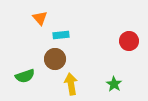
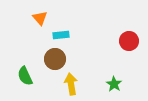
green semicircle: rotated 84 degrees clockwise
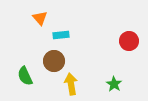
brown circle: moved 1 px left, 2 px down
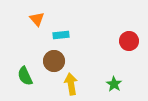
orange triangle: moved 3 px left, 1 px down
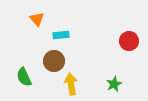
green semicircle: moved 1 px left, 1 px down
green star: rotated 14 degrees clockwise
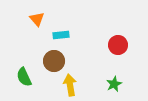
red circle: moved 11 px left, 4 px down
yellow arrow: moved 1 px left, 1 px down
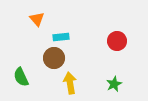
cyan rectangle: moved 2 px down
red circle: moved 1 px left, 4 px up
brown circle: moved 3 px up
green semicircle: moved 3 px left
yellow arrow: moved 2 px up
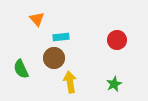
red circle: moved 1 px up
green semicircle: moved 8 px up
yellow arrow: moved 1 px up
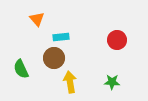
green star: moved 2 px left, 2 px up; rotated 28 degrees clockwise
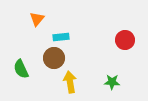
orange triangle: rotated 21 degrees clockwise
red circle: moved 8 px right
